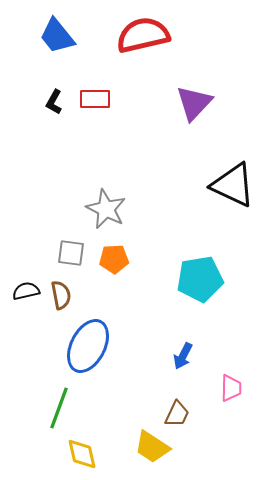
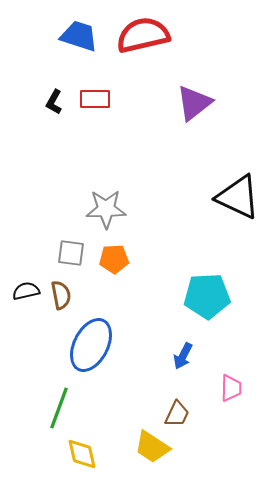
blue trapezoid: moved 22 px right; rotated 147 degrees clockwise
purple triangle: rotated 9 degrees clockwise
black triangle: moved 5 px right, 12 px down
gray star: rotated 27 degrees counterclockwise
cyan pentagon: moved 7 px right, 17 px down; rotated 6 degrees clockwise
blue ellipse: moved 3 px right, 1 px up
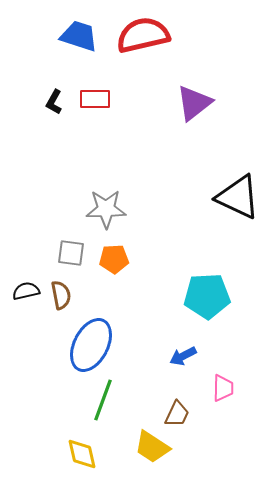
blue arrow: rotated 36 degrees clockwise
pink trapezoid: moved 8 px left
green line: moved 44 px right, 8 px up
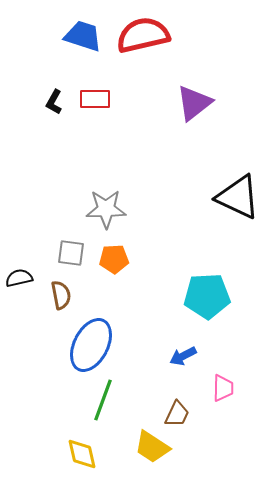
blue trapezoid: moved 4 px right
black semicircle: moved 7 px left, 13 px up
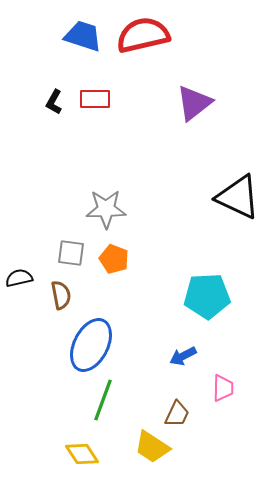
orange pentagon: rotated 24 degrees clockwise
yellow diamond: rotated 20 degrees counterclockwise
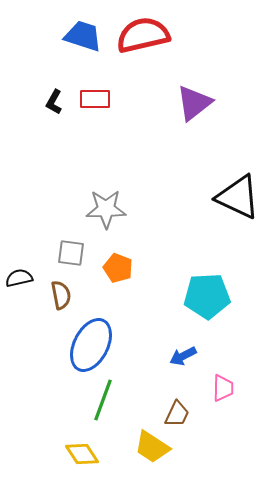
orange pentagon: moved 4 px right, 9 px down
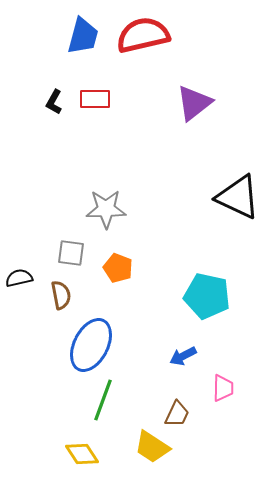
blue trapezoid: rotated 87 degrees clockwise
cyan pentagon: rotated 15 degrees clockwise
